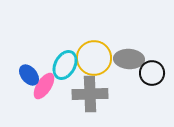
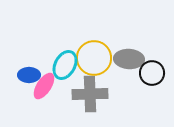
blue ellipse: rotated 50 degrees counterclockwise
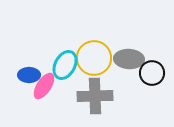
gray cross: moved 5 px right, 2 px down
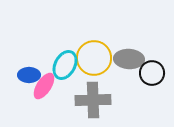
gray cross: moved 2 px left, 4 px down
